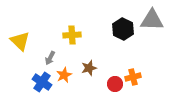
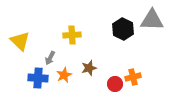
blue cross: moved 4 px left, 4 px up; rotated 30 degrees counterclockwise
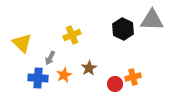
yellow cross: rotated 18 degrees counterclockwise
yellow triangle: moved 2 px right, 2 px down
brown star: rotated 14 degrees counterclockwise
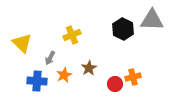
blue cross: moved 1 px left, 3 px down
